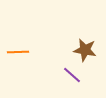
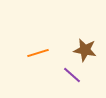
orange line: moved 20 px right, 1 px down; rotated 15 degrees counterclockwise
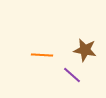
orange line: moved 4 px right, 2 px down; rotated 20 degrees clockwise
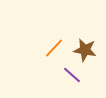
orange line: moved 12 px right, 7 px up; rotated 50 degrees counterclockwise
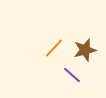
brown star: rotated 25 degrees counterclockwise
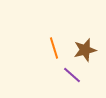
orange line: rotated 60 degrees counterclockwise
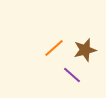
orange line: rotated 65 degrees clockwise
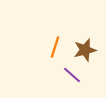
orange line: moved 1 px right, 1 px up; rotated 30 degrees counterclockwise
